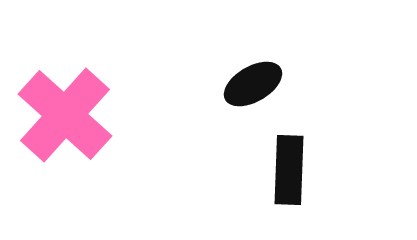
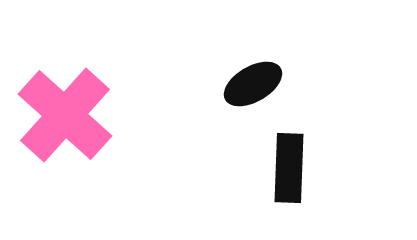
black rectangle: moved 2 px up
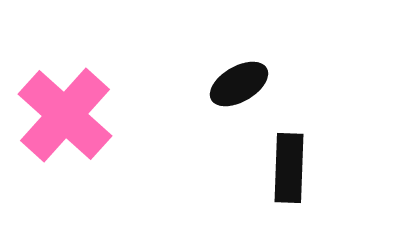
black ellipse: moved 14 px left
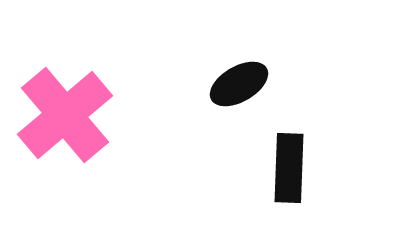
pink cross: rotated 8 degrees clockwise
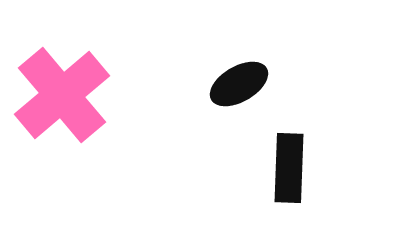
pink cross: moved 3 px left, 20 px up
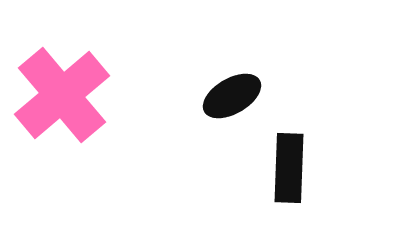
black ellipse: moved 7 px left, 12 px down
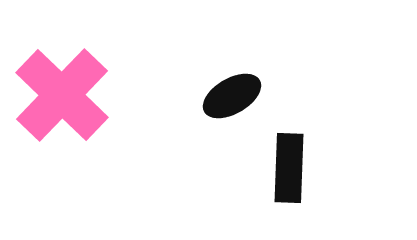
pink cross: rotated 6 degrees counterclockwise
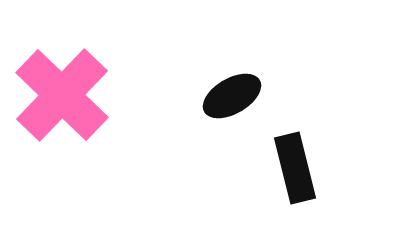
black rectangle: moved 6 px right; rotated 16 degrees counterclockwise
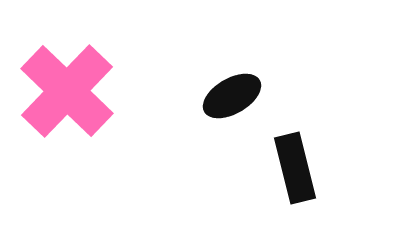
pink cross: moved 5 px right, 4 px up
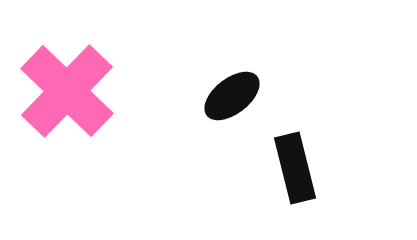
black ellipse: rotated 8 degrees counterclockwise
